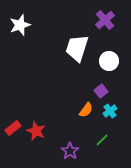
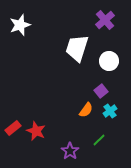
green line: moved 3 px left
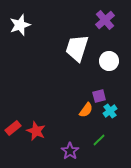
purple square: moved 2 px left, 5 px down; rotated 24 degrees clockwise
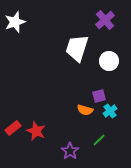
white star: moved 5 px left, 3 px up
orange semicircle: moved 1 px left; rotated 70 degrees clockwise
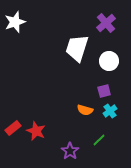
purple cross: moved 1 px right, 3 px down
purple square: moved 5 px right, 5 px up
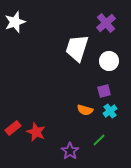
red star: moved 1 px down
